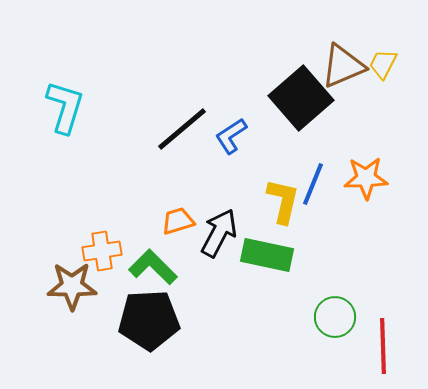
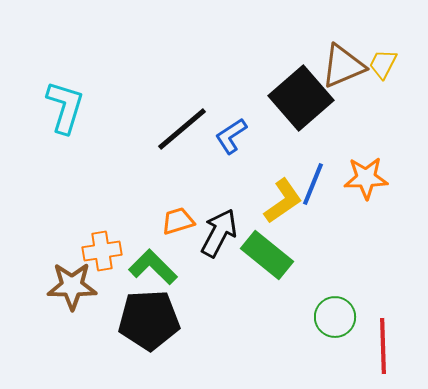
yellow L-shape: rotated 42 degrees clockwise
green rectangle: rotated 27 degrees clockwise
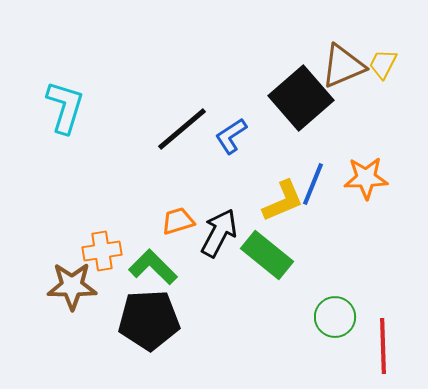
yellow L-shape: rotated 12 degrees clockwise
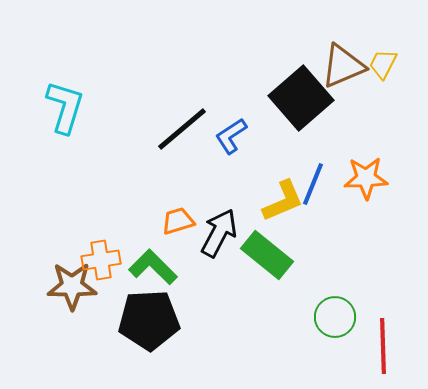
orange cross: moved 1 px left, 9 px down
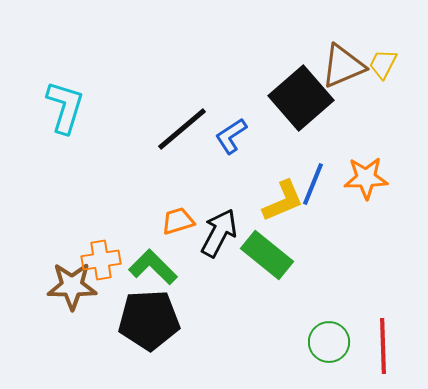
green circle: moved 6 px left, 25 px down
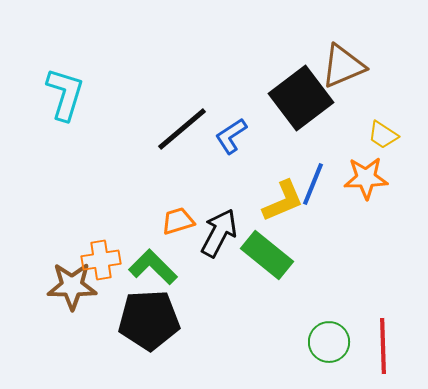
yellow trapezoid: moved 71 px down; rotated 84 degrees counterclockwise
black square: rotated 4 degrees clockwise
cyan L-shape: moved 13 px up
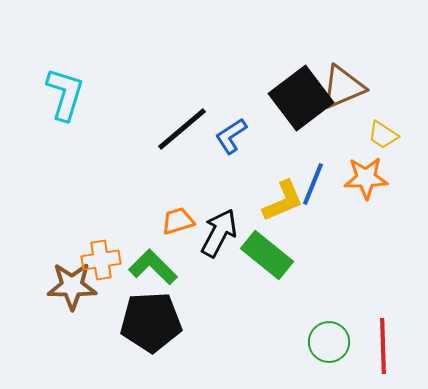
brown triangle: moved 21 px down
black pentagon: moved 2 px right, 2 px down
